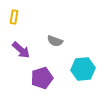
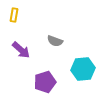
yellow rectangle: moved 2 px up
purple pentagon: moved 3 px right, 4 px down
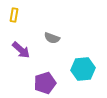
gray semicircle: moved 3 px left, 3 px up
purple pentagon: moved 1 px down
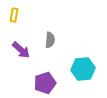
gray semicircle: moved 2 px left, 2 px down; rotated 105 degrees counterclockwise
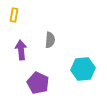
purple arrow: rotated 138 degrees counterclockwise
purple pentagon: moved 7 px left; rotated 30 degrees counterclockwise
